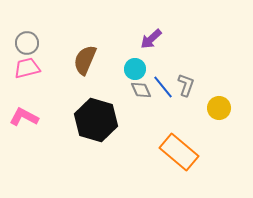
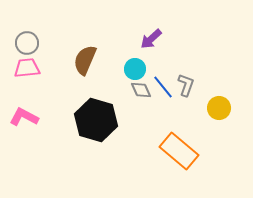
pink trapezoid: rotated 8 degrees clockwise
orange rectangle: moved 1 px up
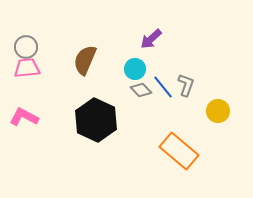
gray circle: moved 1 px left, 4 px down
gray diamond: rotated 20 degrees counterclockwise
yellow circle: moved 1 px left, 3 px down
black hexagon: rotated 9 degrees clockwise
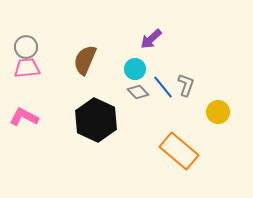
gray diamond: moved 3 px left, 2 px down
yellow circle: moved 1 px down
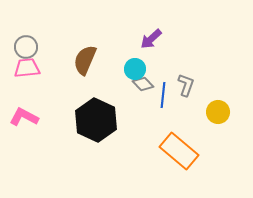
blue line: moved 8 px down; rotated 45 degrees clockwise
gray diamond: moved 5 px right, 8 px up
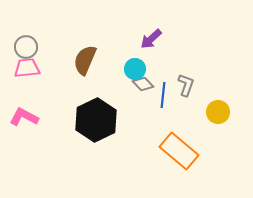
black hexagon: rotated 9 degrees clockwise
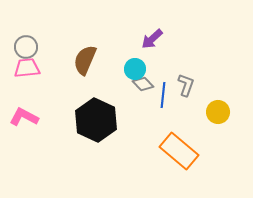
purple arrow: moved 1 px right
black hexagon: rotated 9 degrees counterclockwise
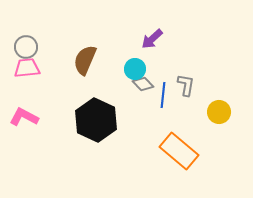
gray L-shape: rotated 10 degrees counterclockwise
yellow circle: moved 1 px right
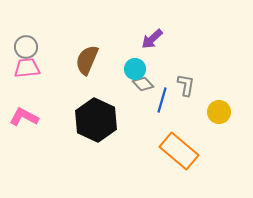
brown semicircle: moved 2 px right
blue line: moved 1 px left, 5 px down; rotated 10 degrees clockwise
